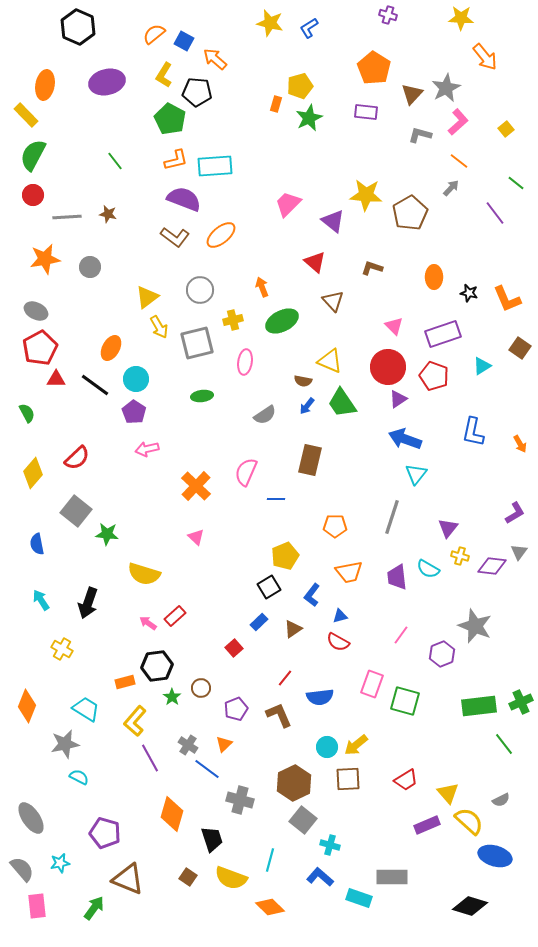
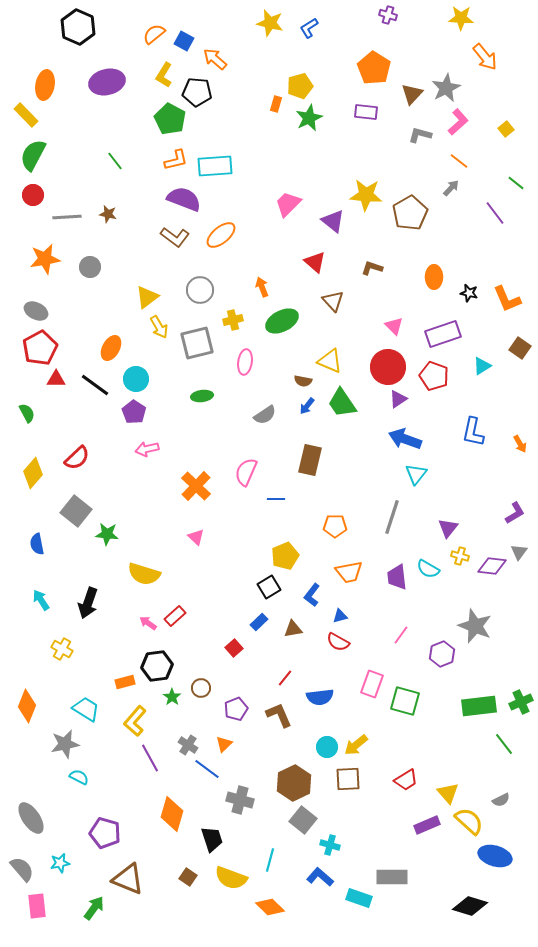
brown triangle at (293, 629): rotated 24 degrees clockwise
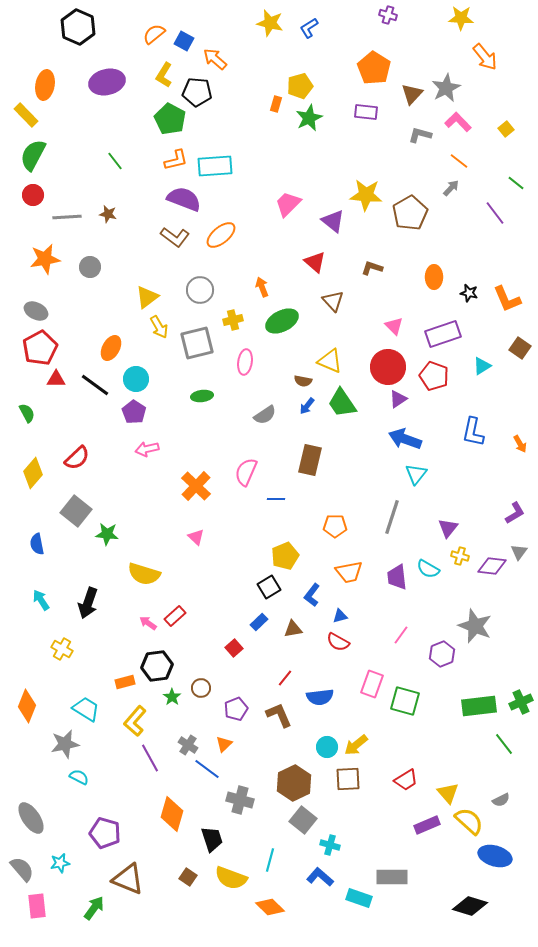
pink L-shape at (458, 122): rotated 92 degrees counterclockwise
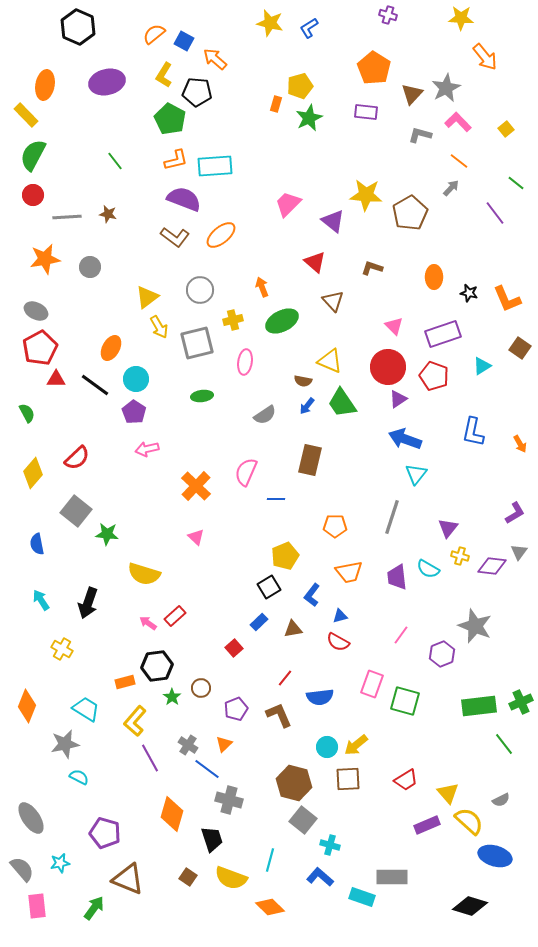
brown hexagon at (294, 783): rotated 20 degrees counterclockwise
gray cross at (240, 800): moved 11 px left
cyan rectangle at (359, 898): moved 3 px right, 1 px up
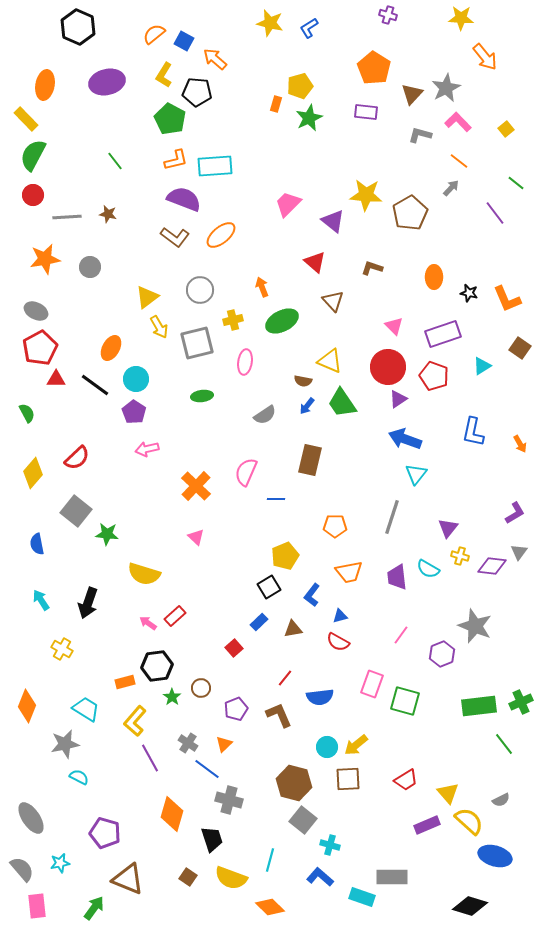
yellow rectangle at (26, 115): moved 4 px down
gray cross at (188, 745): moved 2 px up
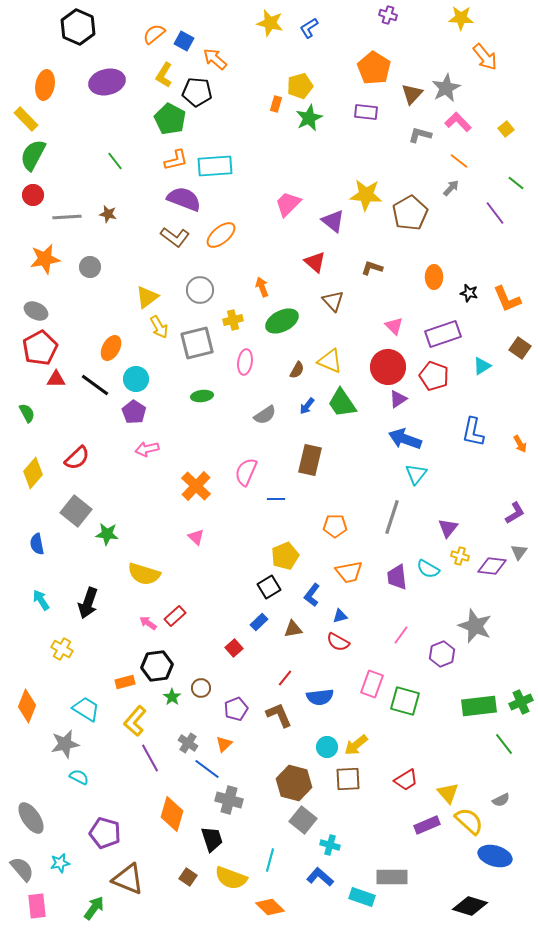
brown semicircle at (303, 381): moved 6 px left, 11 px up; rotated 72 degrees counterclockwise
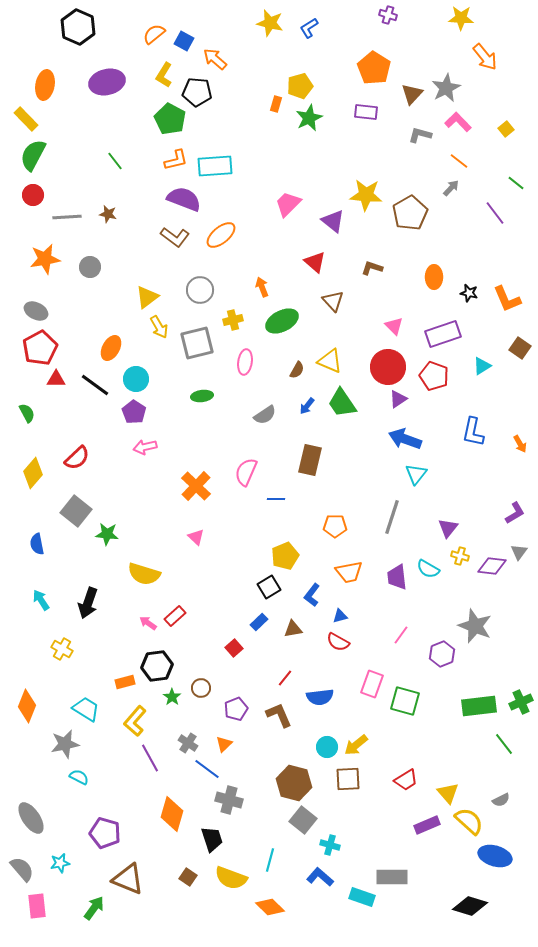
pink arrow at (147, 449): moved 2 px left, 2 px up
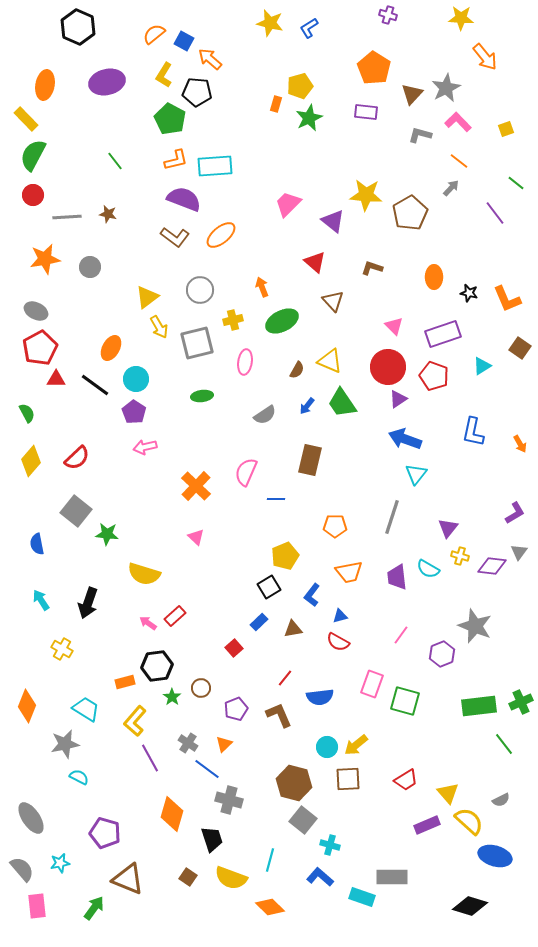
orange arrow at (215, 59): moved 5 px left
yellow square at (506, 129): rotated 21 degrees clockwise
yellow diamond at (33, 473): moved 2 px left, 12 px up
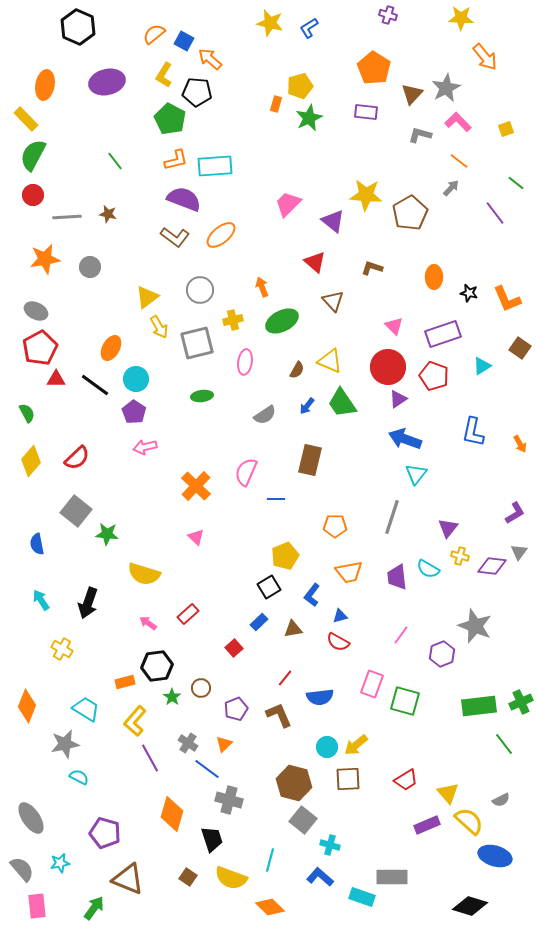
red rectangle at (175, 616): moved 13 px right, 2 px up
